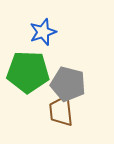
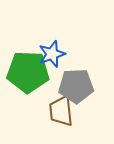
blue star: moved 9 px right, 22 px down
gray pentagon: moved 8 px right, 2 px down; rotated 16 degrees counterclockwise
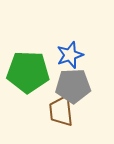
blue star: moved 18 px right, 1 px down
gray pentagon: moved 3 px left
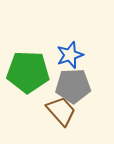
brown trapezoid: rotated 144 degrees clockwise
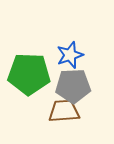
green pentagon: moved 1 px right, 2 px down
brown trapezoid: moved 3 px right; rotated 52 degrees counterclockwise
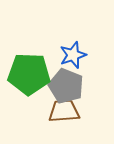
blue star: moved 3 px right
gray pentagon: moved 7 px left; rotated 24 degrees clockwise
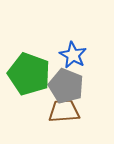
blue star: rotated 24 degrees counterclockwise
green pentagon: rotated 18 degrees clockwise
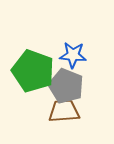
blue star: rotated 24 degrees counterclockwise
green pentagon: moved 4 px right, 3 px up
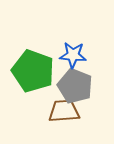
gray pentagon: moved 9 px right
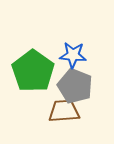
green pentagon: rotated 15 degrees clockwise
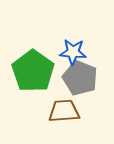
blue star: moved 3 px up
gray pentagon: moved 5 px right, 8 px up
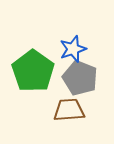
blue star: moved 3 px up; rotated 24 degrees counterclockwise
brown trapezoid: moved 5 px right, 1 px up
